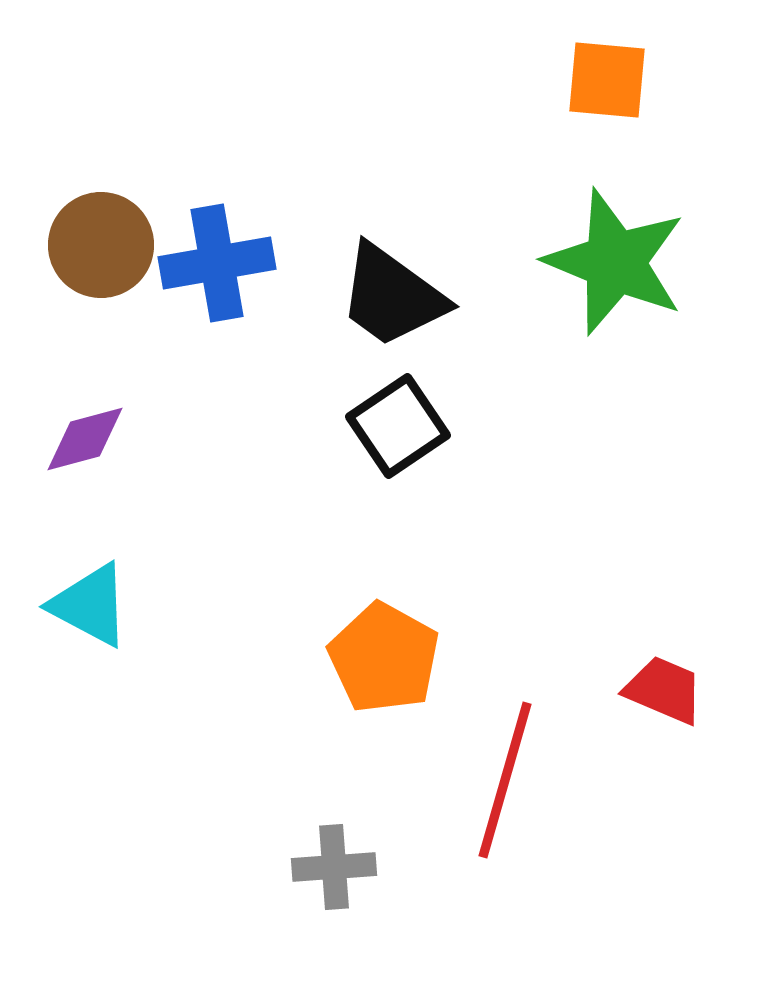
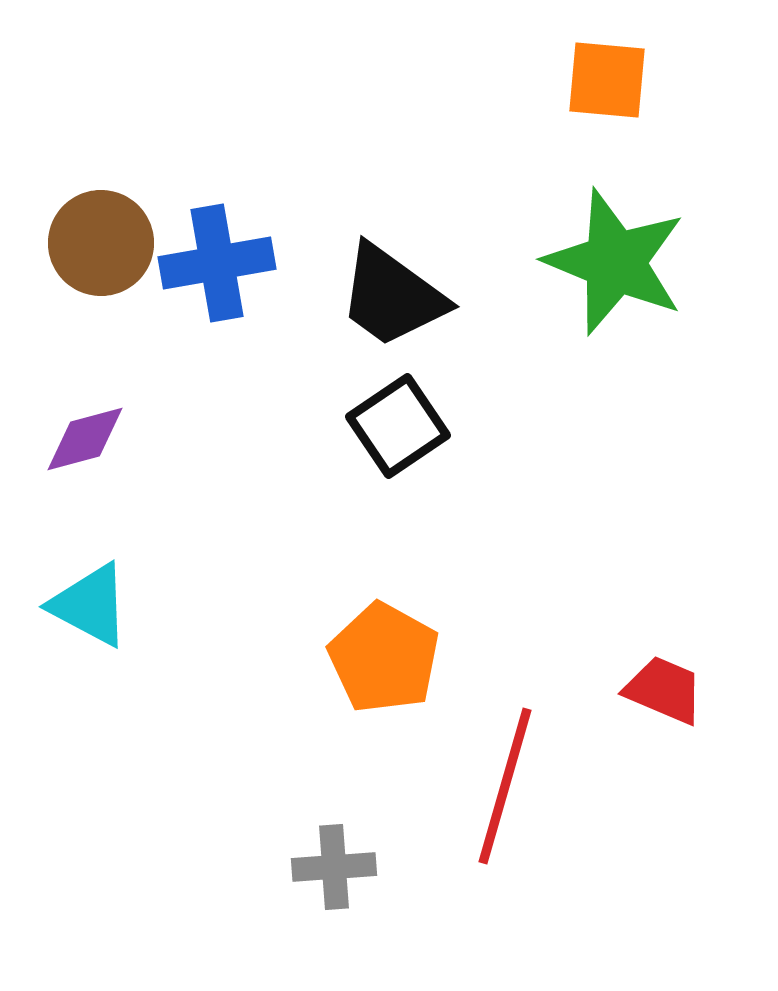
brown circle: moved 2 px up
red line: moved 6 px down
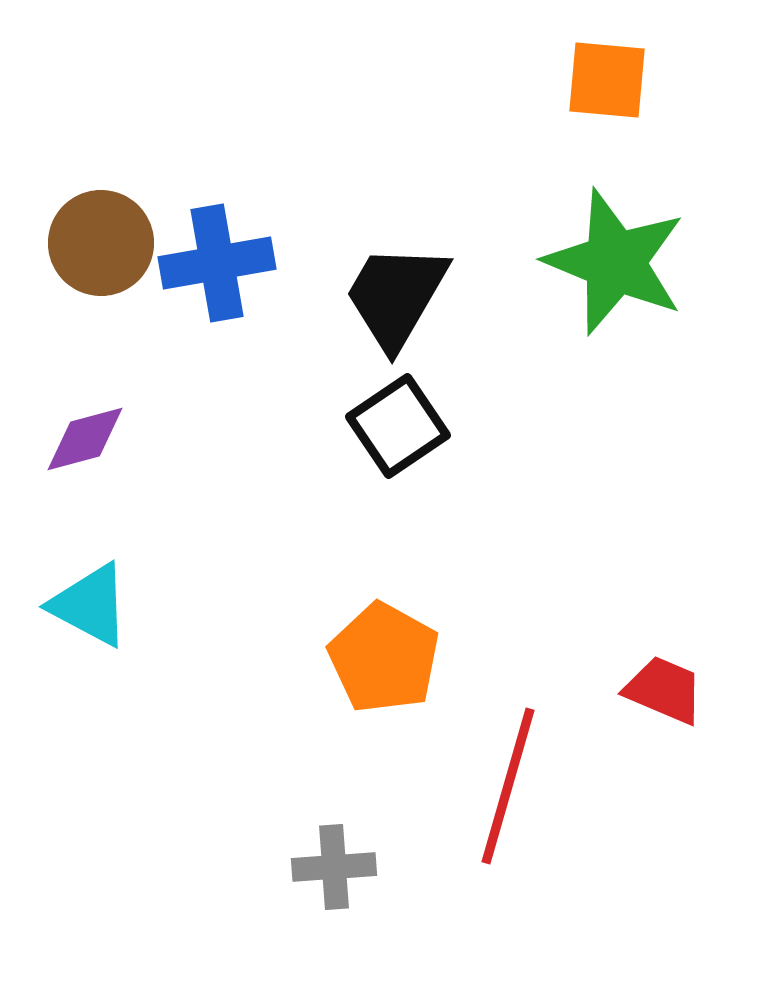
black trapezoid: moved 4 px right; rotated 84 degrees clockwise
red line: moved 3 px right
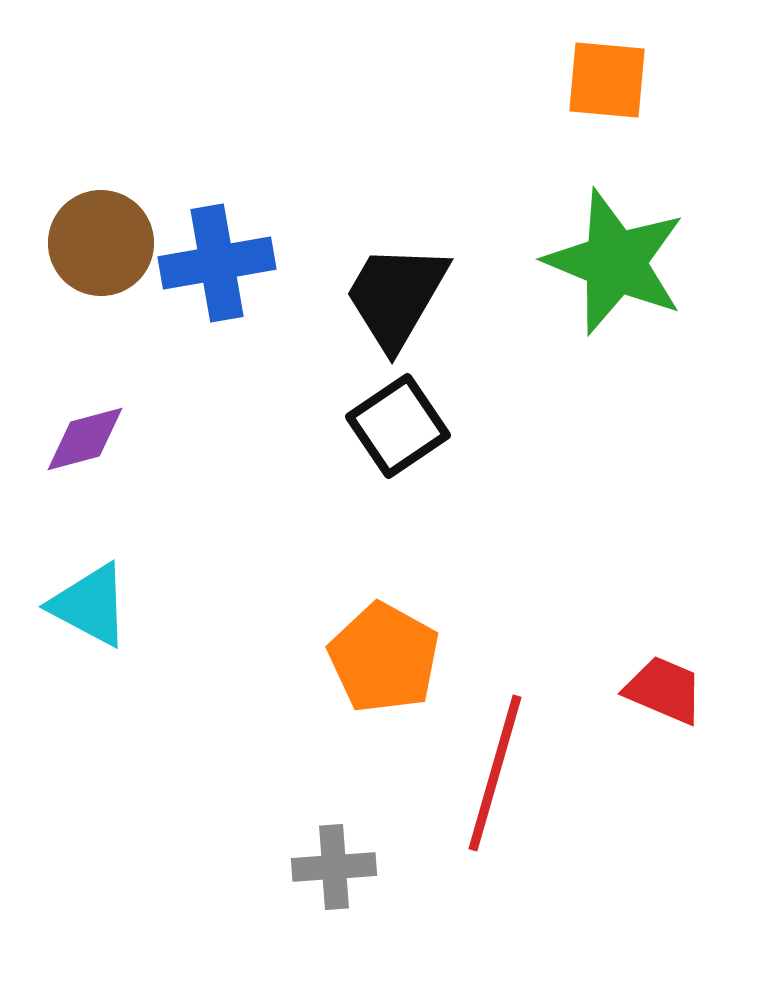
red line: moved 13 px left, 13 px up
